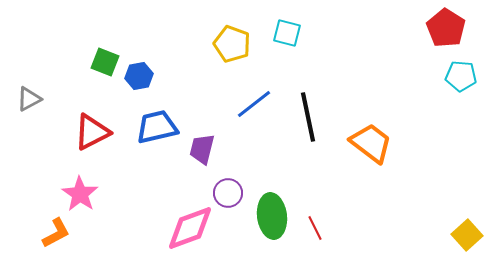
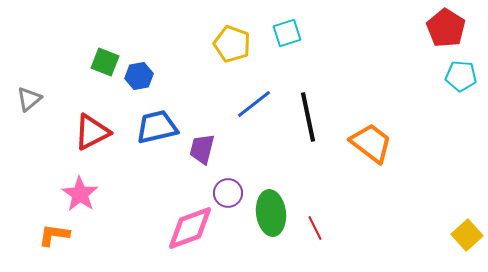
cyan square: rotated 32 degrees counterclockwise
gray triangle: rotated 12 degrees counterclockwise
green ellipse: moved 1 px left, 3 px up
orange L-shape: moved 2 px left, 2 px down; rotated 144 degrees counterclockwise
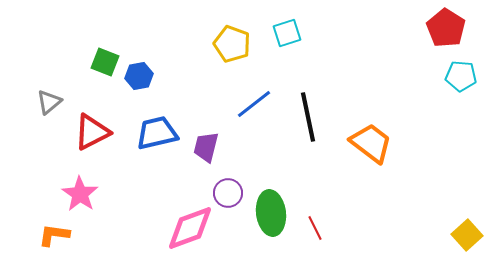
gray triangle: moved 20 px right, 3 px down
blue trapezoid: moved 6 px down
purple trapezoid: moved 4 px right, 2 px up
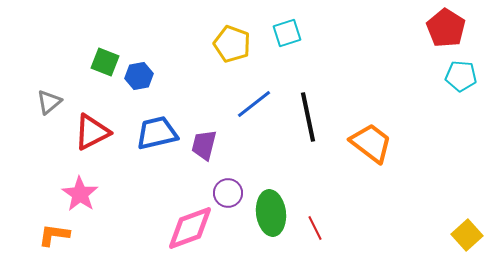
purple trapezoid: moved 2 px left, 2 px up
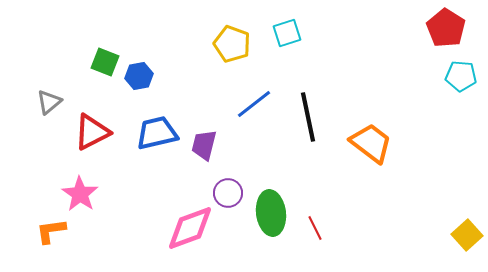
orange L-shape: moved 3 px left, 4 px up; rotated 16 degrees counterclockwise
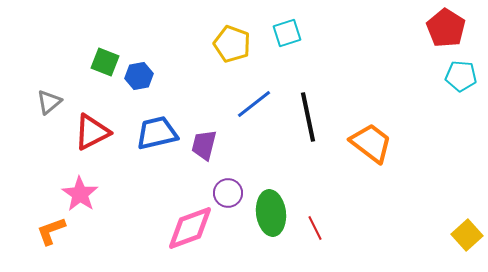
orange L-shape: rotated 12 degrees counterclockwise
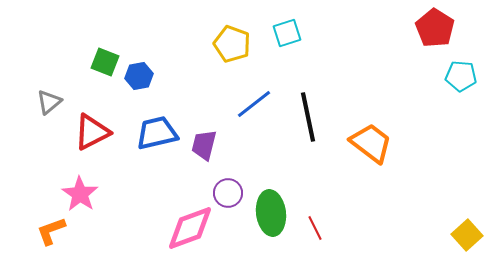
red pentagon: moved 11 px left
